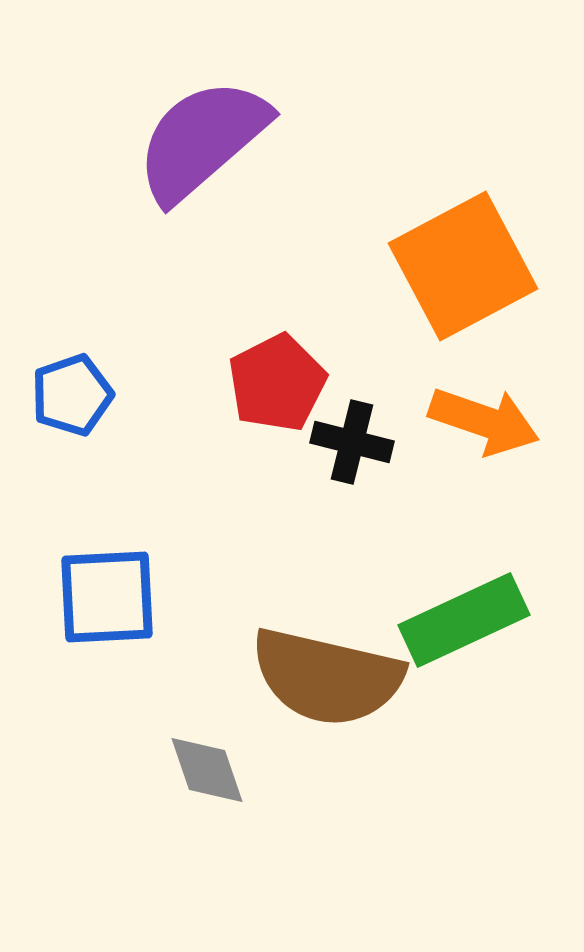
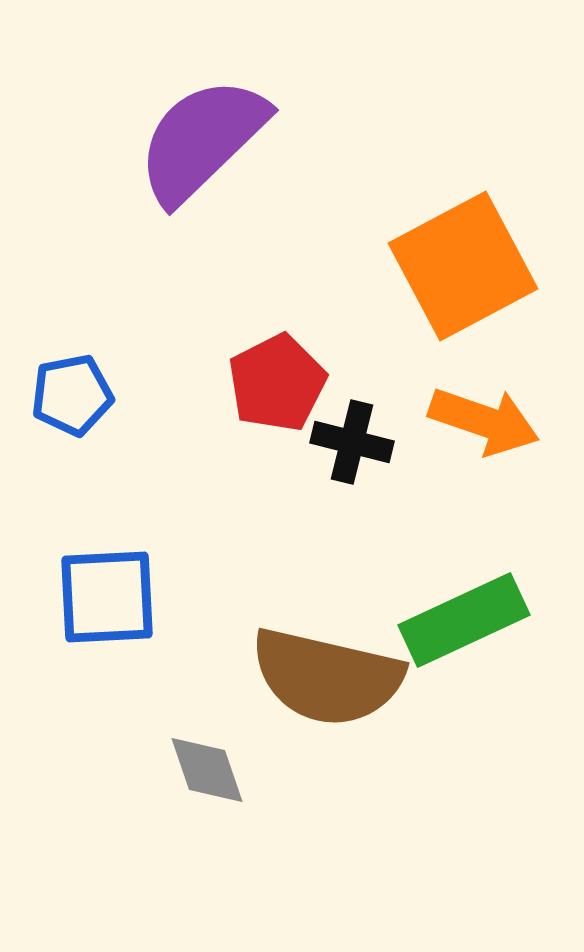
purple semicircle: rotated 3 degrees counterclockwise
blue pentagon: rotated 8 degrees clockwise
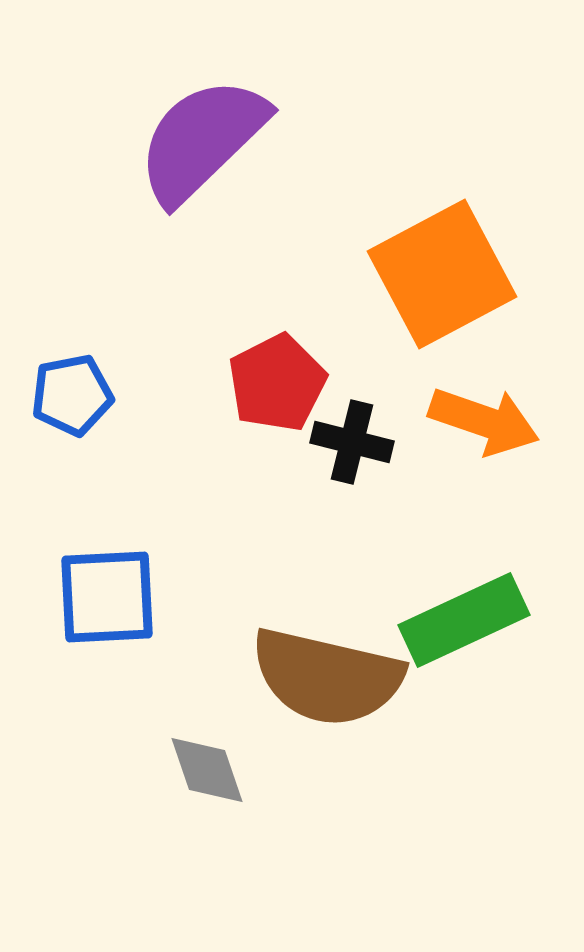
orange square: moved 21 px left, 8 px down
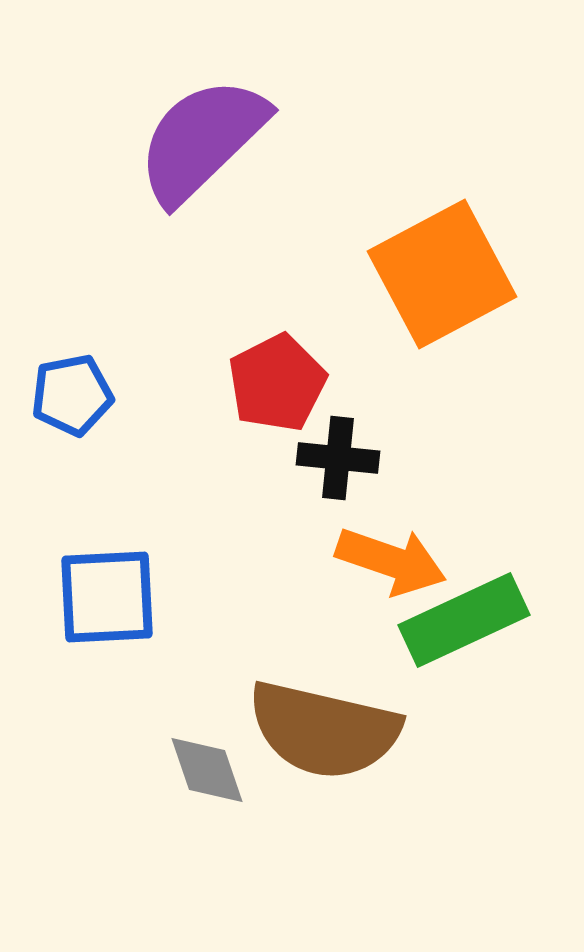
orange arrow: moved 93 px left, 140 px down
black cross: moved 14 px left, 16 px down; rotated 8 degrees counterclockwise
brown semicircle: moved 3 px left, 53 px down
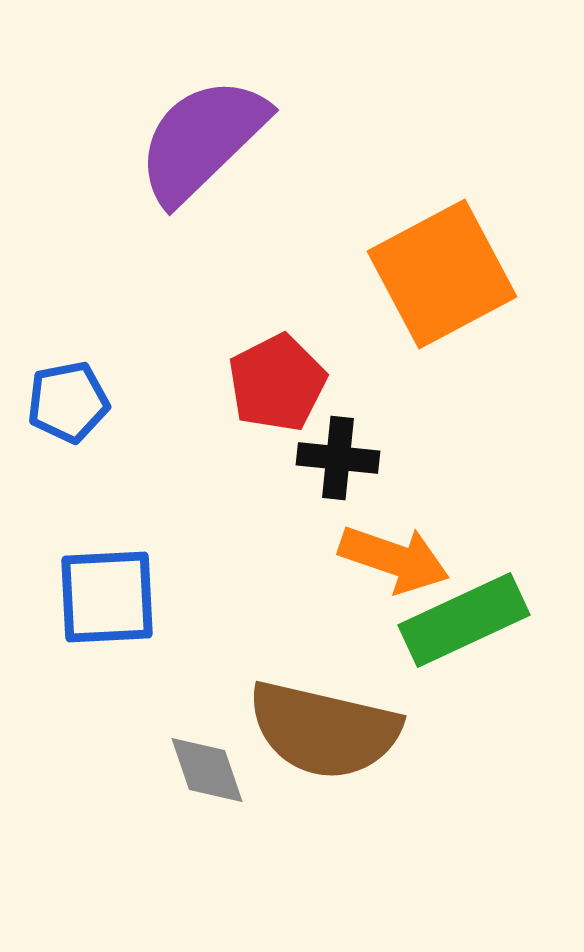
blue pentagon: moved 4 px left, 7 px down
orange arrow: moved 3 px right, 2 px up
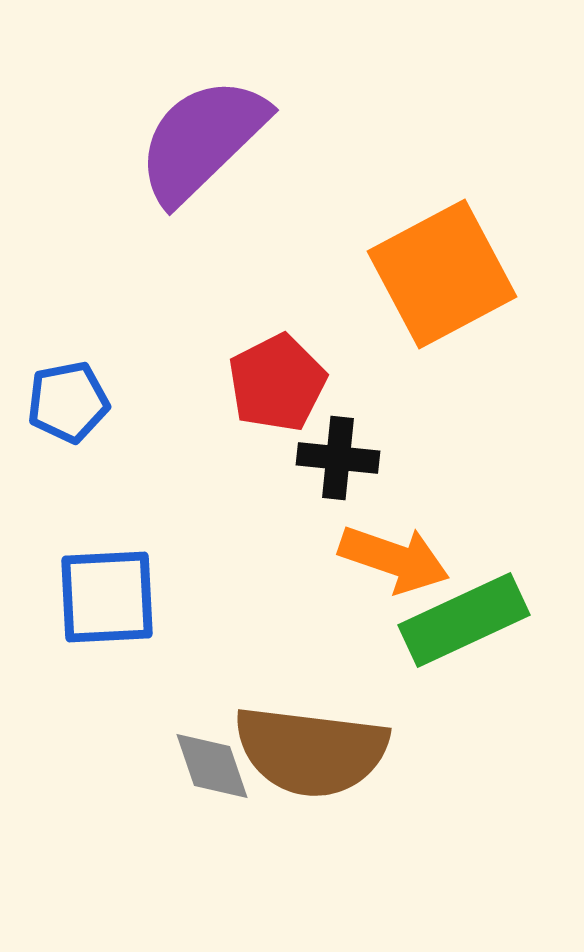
brown semicircle: moved 13 px left, 21 px down; rotated 6 degrees counterclockwise
gray diamond: moved 5 px right, 4 px up
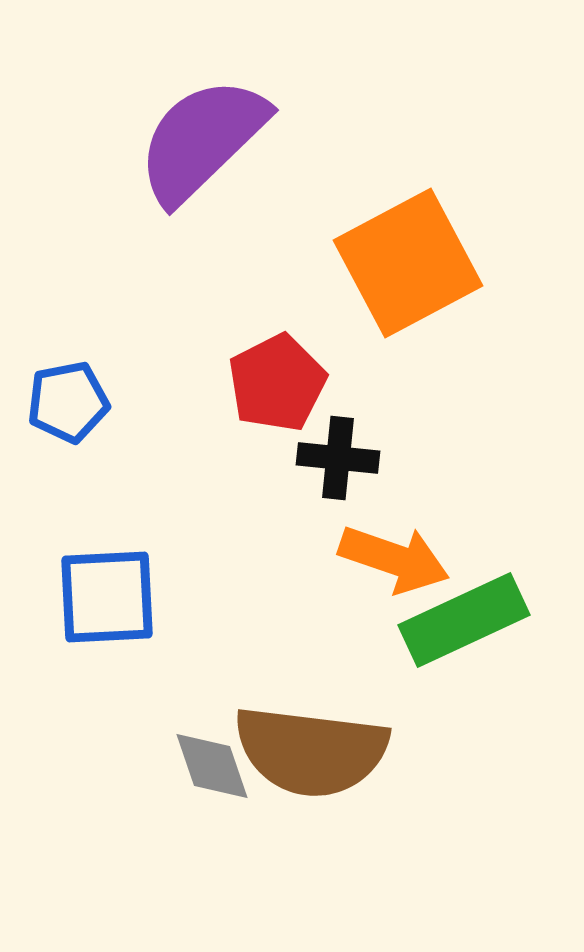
orange square: moved 34 px left, 11 px up
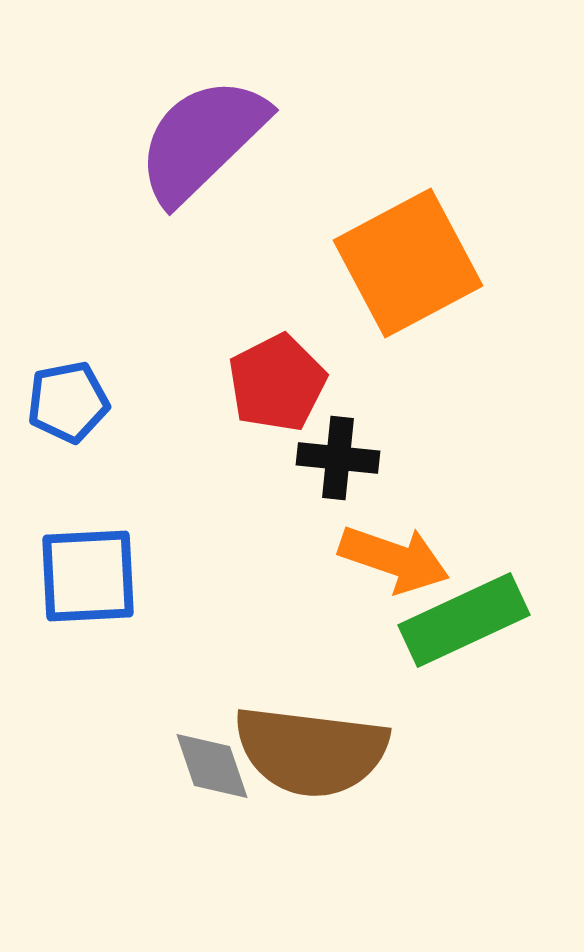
blue square: moved 19 px left, 21 px up
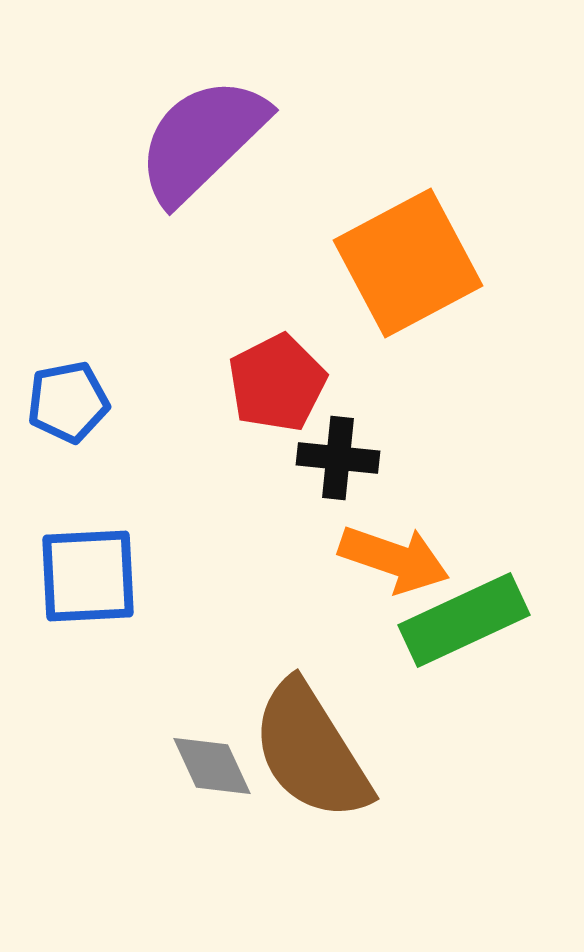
brown semicircle: rotated 51 degrees clockwise
gray diamond: rotated 6 degrees counterclockwise
